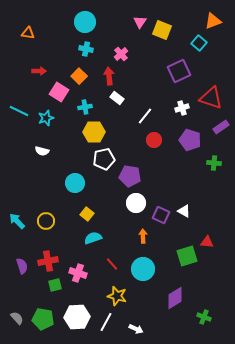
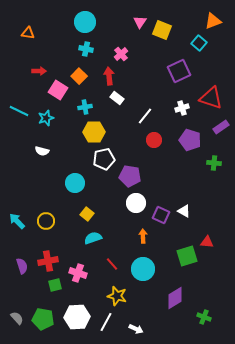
pink square at (59, 92): moved 1 px left, 2 px up
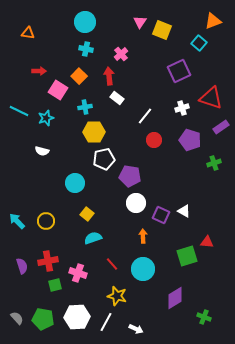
green cross at (214, 163): rotated 24 degrees counterclockwise
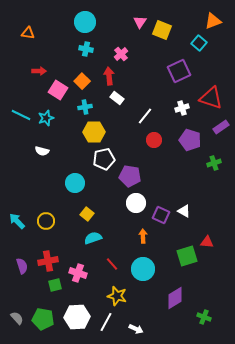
orange square at (79, 76): moved 3 px right, 5 px down
cyan line at (19, 111): moved 2 px right, 4 px down
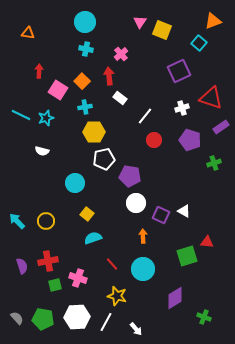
red arrow at (39, 71): rotated 88 degrees counterclockwise
white rectangle at (117, 98): moved 3 px right
pink cross at (78, 273): moved 5 px down
white arrow at (136, 329): rotated 24 degrees clockwise
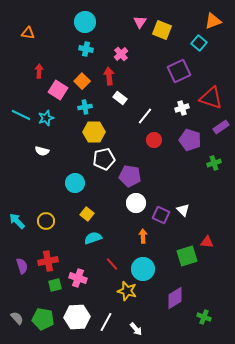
white triangle at (184, 211): moved 1 px left, 1 px up; rotated 16 degrees clockwise
yellow star at (117, 296): moved 10 px right, 5 px up
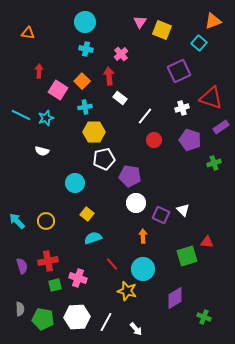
gray semicircle at (17, 318): moved 3 px right, 9 px up; rotated 40 degrees clockwise
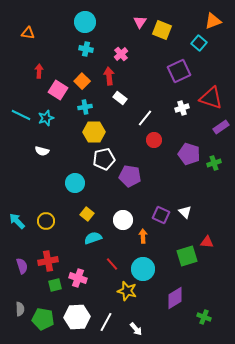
white line at (145, 116): moved 2 px down
purple pentagon at (190, 140): moved 1 px left, 14 px down
white circle at (136, 203): moved 13 px left, 17 px down
white triangle at (183, 210): moved 2 px right, 2 px down
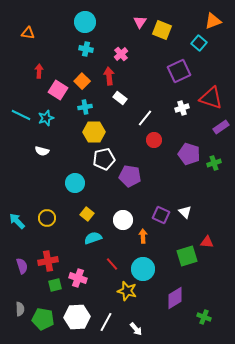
yellow circle at (46, 221): moved 1 px right, 3 px up
